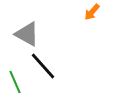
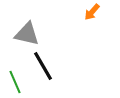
gray triangle: rotated 16 degrees counterclockwise
black line: rotated 12 degrees clockwise
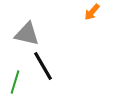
green line: rotated 40 degrees clockwise
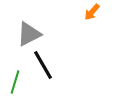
gray triangle: moved 2 px right; rotated 40 degrees counterclockwise
black line: moved 1 px up
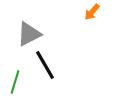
black line: moved 2 px right
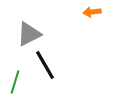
orange arrow: rotated 42 degrees clockwise
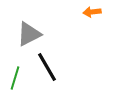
black line: moved 2 px right, 2 px down
green line: moved 4 px up
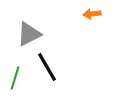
orange arrow: moved 2 px down
